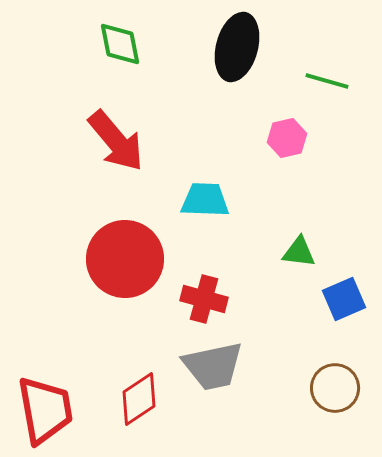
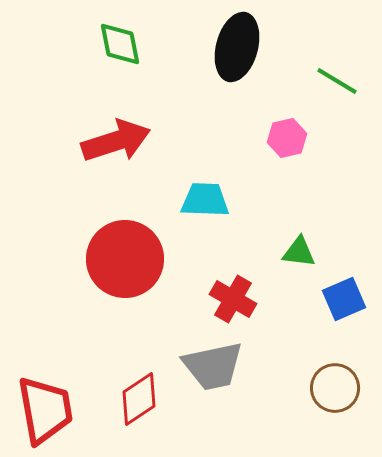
green line: moved 10 px right; rotated 15 degrees clockwise
red arrow: rotated 68 degrees counterclockwise
red cross: moved 29 px right; rotated 15 degrees clockwise
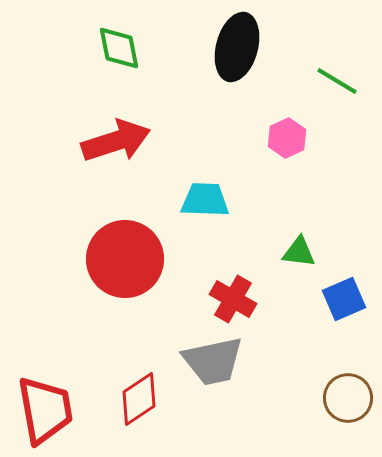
green diamond: moved 1 px left, 4 px down
pink hexagon: rotated 12 degrees counterclockwise
gray trapezoid: moved 5 px up
brown circle: moved 13 px right, 10 px down
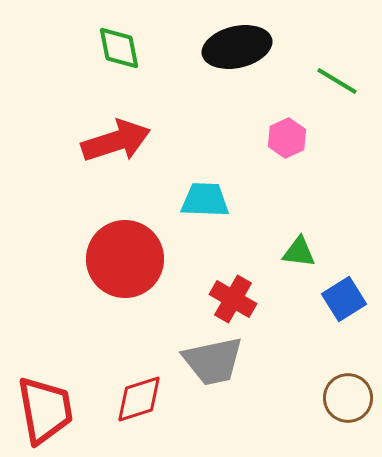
black ellipse: rotated 62 degrees clockwise
blue square: rotated 9 degrees counterclockwise
red diamond: rotated 16 degrees clockwise
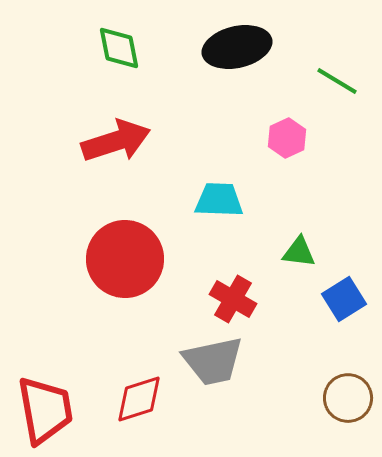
cyan trapezoid: moved 14 px right
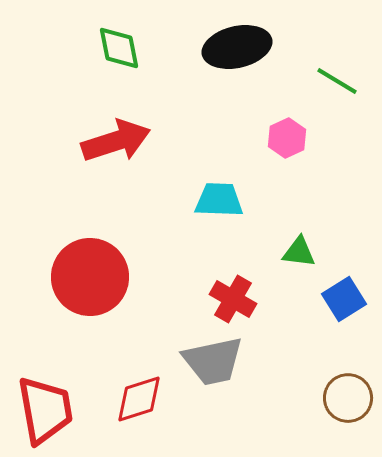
red circle: moved 35 px left, 18 px down
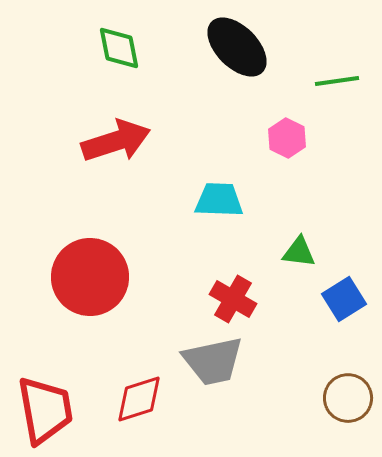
black ellipse: rotated 58 degrees clockwise
green line: rotated 39 degrees counterclockwise
pink hexagon: rotated 9 degrees counterclockwise
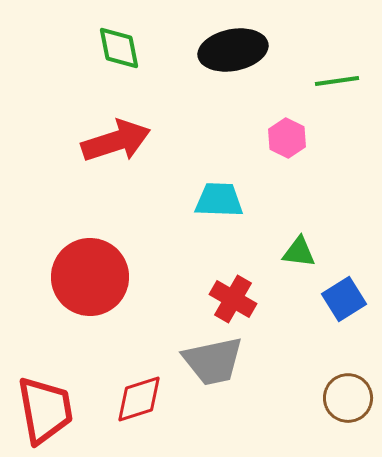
black ellipse: moved 4 px left, 3 px down; rotated 56 degrees counterclockwise
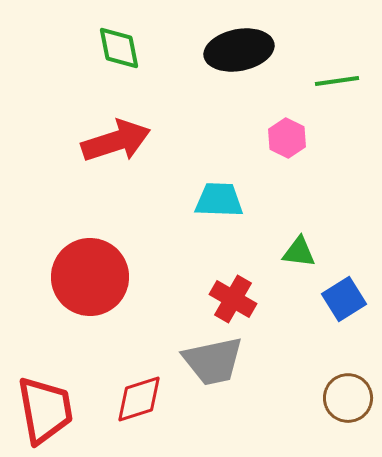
black ellipse: moved 6 px right
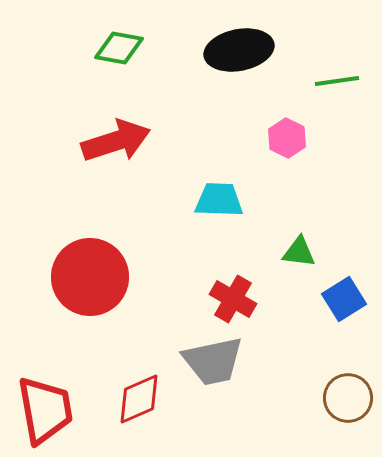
green diamond: rotated 69 degrees counterclockwise
red diamond: rotated 6 degrees counterclockwise
